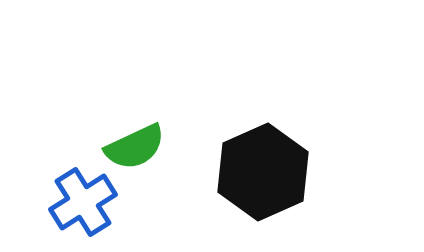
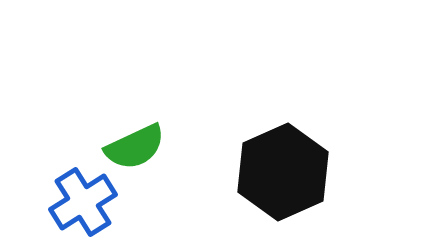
black hexagon: moved 20 px right
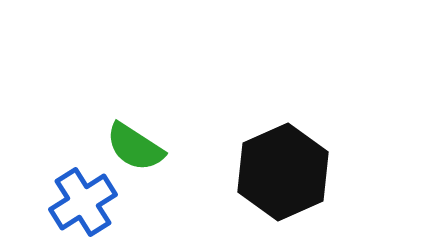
green semicircle: rotated 58 degrees clockwise
